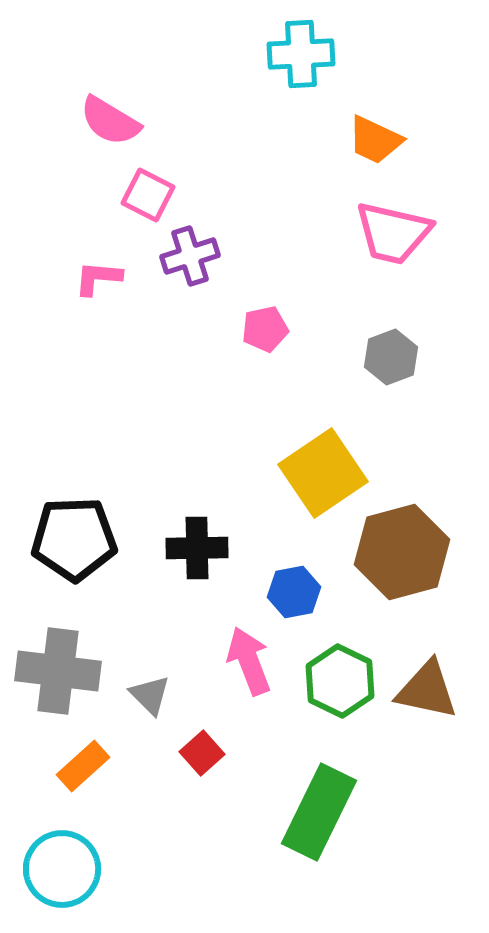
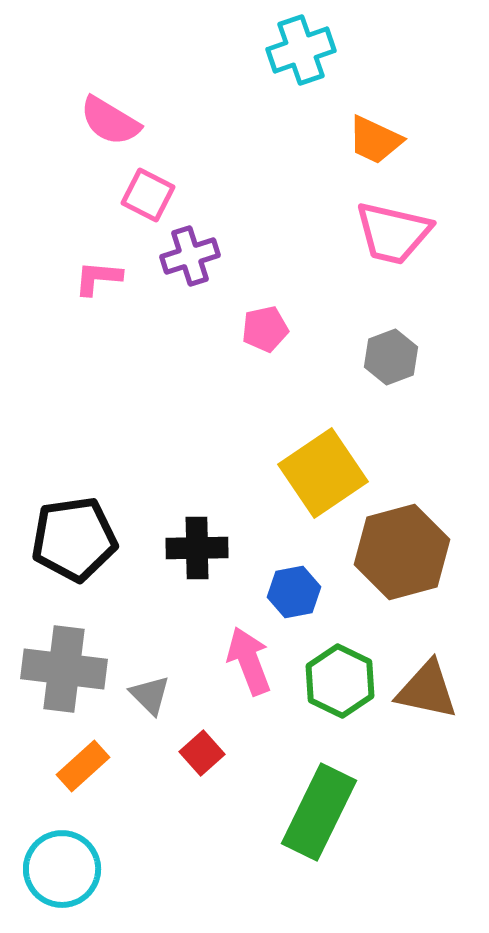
cyan cross: moved 4 px up; rotated 16 degrees counterclockwise
black pentagon: rotated 6 degrees counterclockwise
gray cross: moved 6 px right, 2 px up
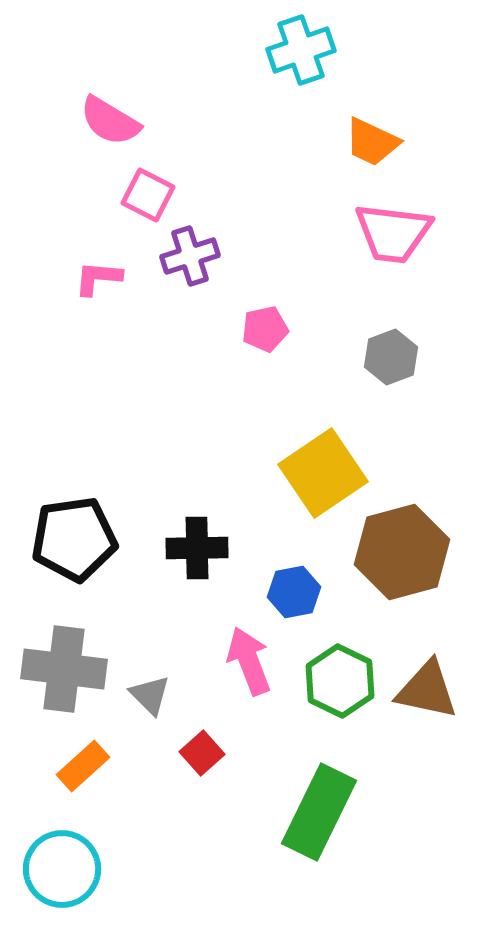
orange trapezoid: moved 3 px left, 2 px down
pink trapezoid: rotated 6 degrees counterclockwise
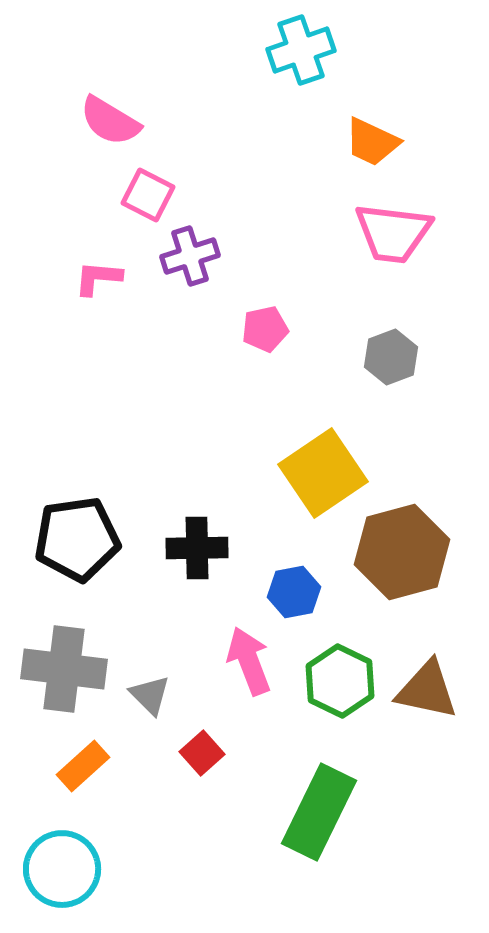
black pentagon: moved 3 px right
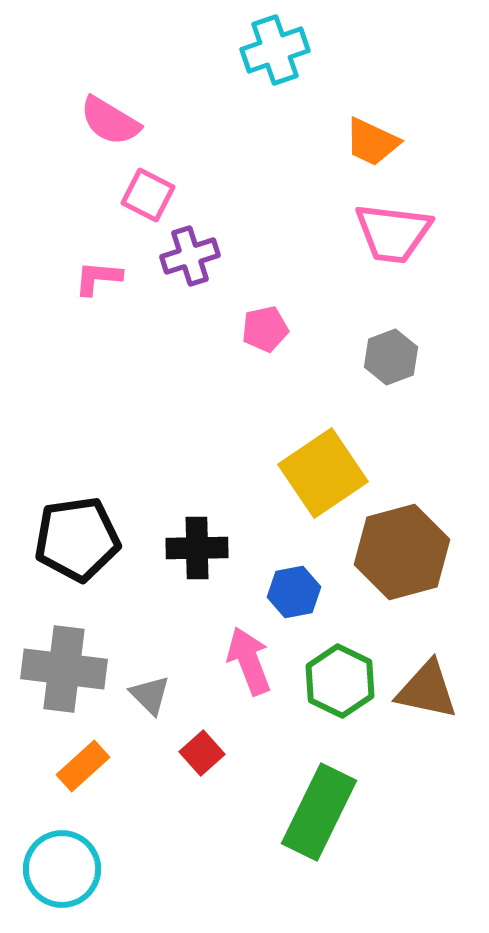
cyan cross: moved 26 px left
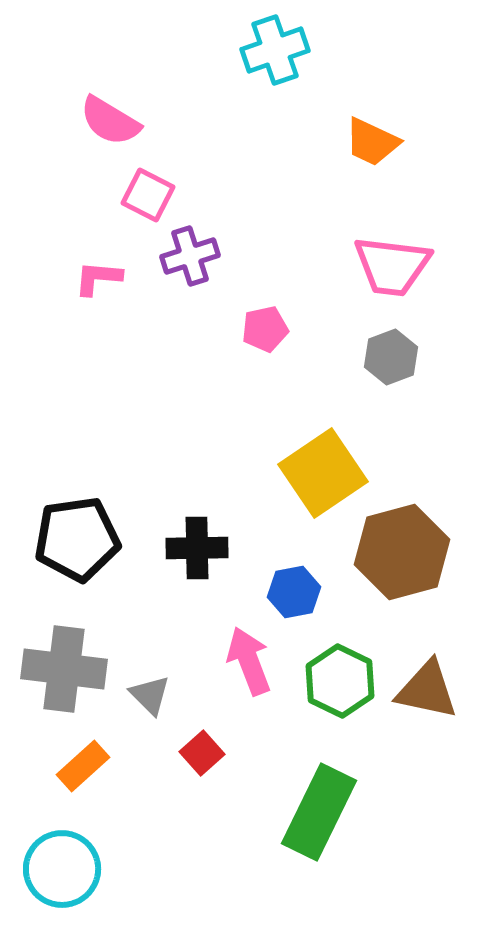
pink trapezoid: moved 1 px left, 33 px down
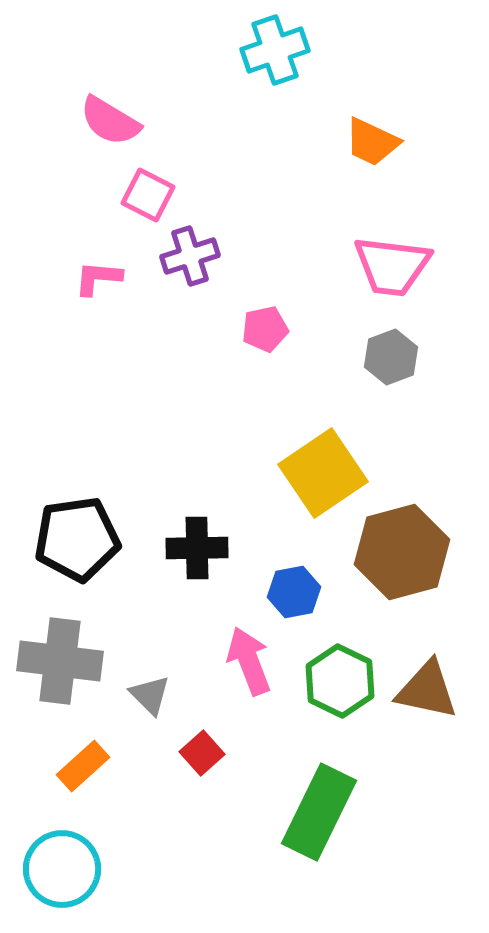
gray cross: moved 4 px left, 8 px up
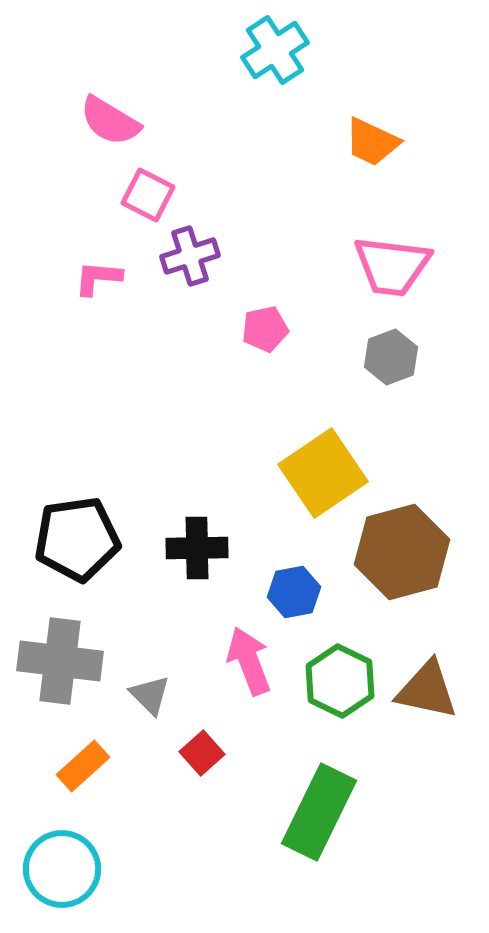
cyan cross: rotated 14 degrees counterclockwise
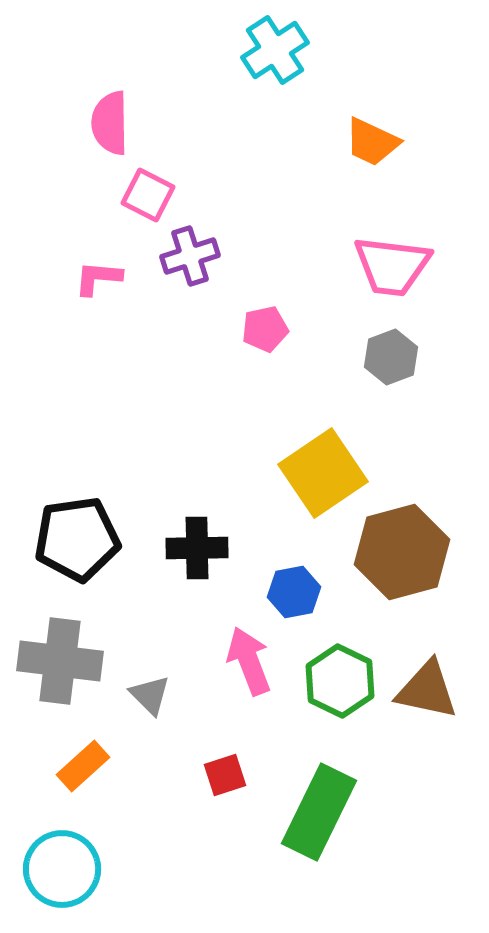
pink semicircle: moved 2 px down; rotated 58 degrees clockwise
red square: moved 23 px right, 22 px down; rotated 24 degrees clockwise
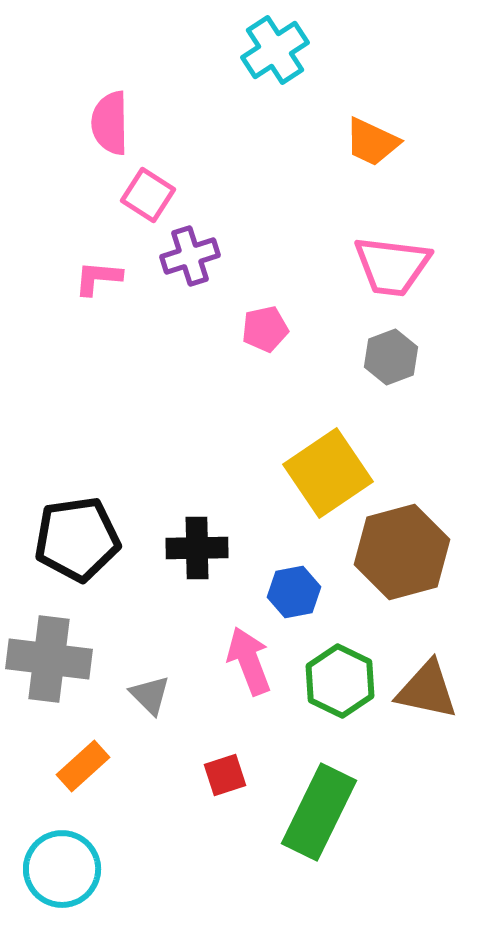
pink square: rotated 6 degrees clockwise
yellow square: moved 5 px right
gray cross: moved 11 px left, 2 px up
